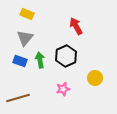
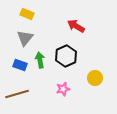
red arrow: rotated 30 degrees counterclockwise
blue rectangle: moved 4 px down
brown line: moved 1 px left, 4 px up
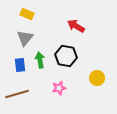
black hexagon: rotated 25 degrees counterclockwise
blue rectangle: rotated 64 degrees clockwise
yellow circle: moved 2 px right
pink star: moved 4 px left, 1 px up
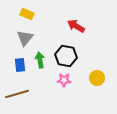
pink star: moved 5 px right, 8 px up; rotated 16 degrees clockwise
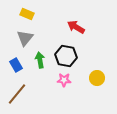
red arrow: moved 1 px down
blue rectangle: moved 4 px left; rotated 24 degrees counterclockwise
brown line: rotated 35 degrees counterclockwise
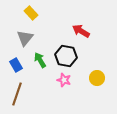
yellow rectangle: moved 4 px right, 1 px up; rotated 24 degrees clockwise
red arrow: moved 5 px right, 4 px down
green arrow: rotated 21 degrees counterclockwise
pink star: rotated 16 degrees clockwise
brown line: rotated 20 degrees counterclockwise
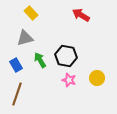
red arrow: moved 16 px up
gray triangle: rotated 36 degrees clockwise
pink star: moved 5 px right
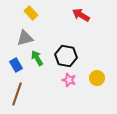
green arrow: moved 3 px left, 2 px up
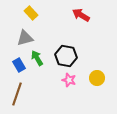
blue rectangle: moved 3 px right
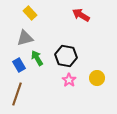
yellow rectangle: moved 1 px left
pink star: rotated 16 degrees clockwise
